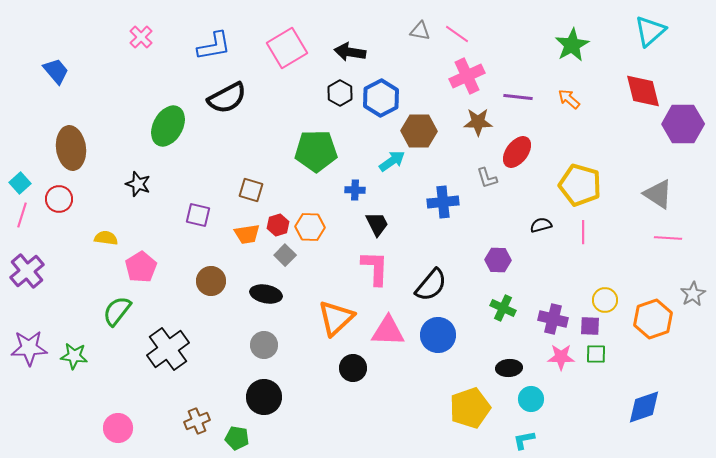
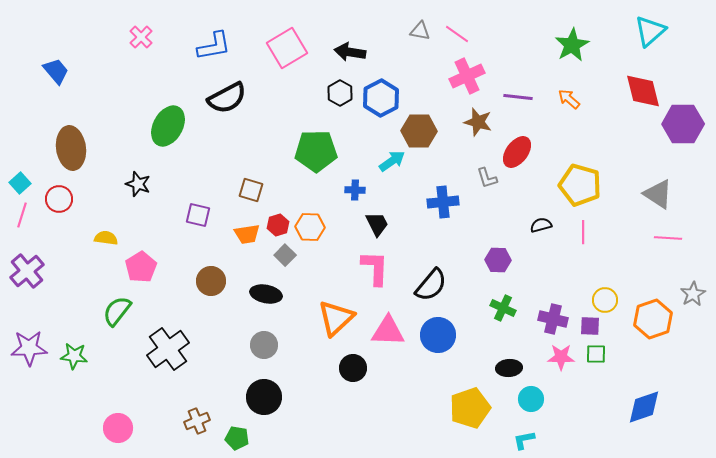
brown star at (478, 122): rotated 16 degrees clockwise
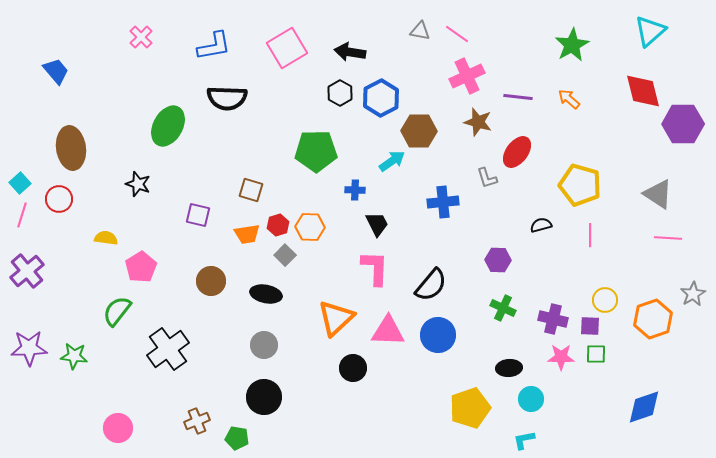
black semicircle at (227, 98): rotated 30 degrees clockwise
pink line at (583, 232): moved 7 px right, 3 px down
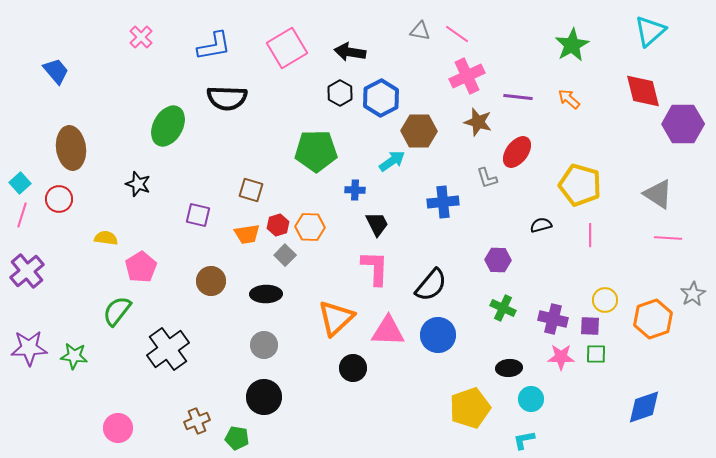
black ellipse at (266, 294): rotated 12 degrees counterclockwise
